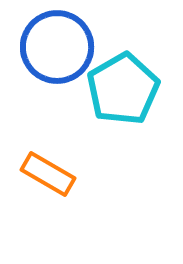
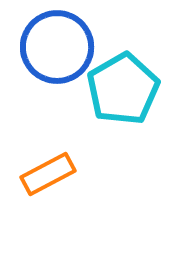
orange rectangle: rotated 58 degrees counterclockwise
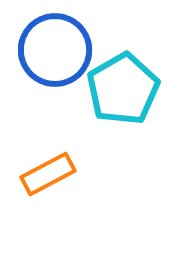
blue circle: moved 2 px left, 3 px down
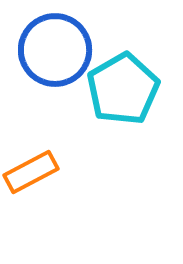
orange rectangle: moved 17 px left, 2 px up
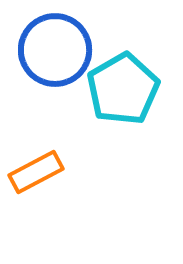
orange rectangle: moved 5 px right
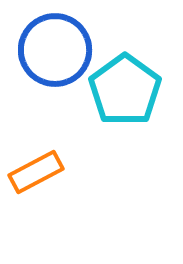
cyan pentagon: moved 2 px right, 1 px down; rotated 6 degrees counterclockwise
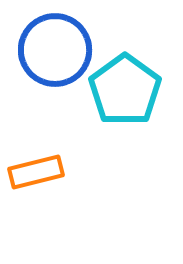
orange rectangle: rotated 14 degrees clockwise
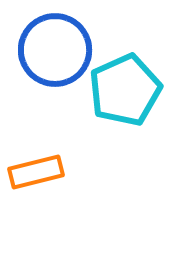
cyan pentagon: rotated 12 degrees clockwise
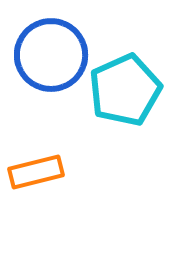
blue circle: moved 4 px left, 5 px down
